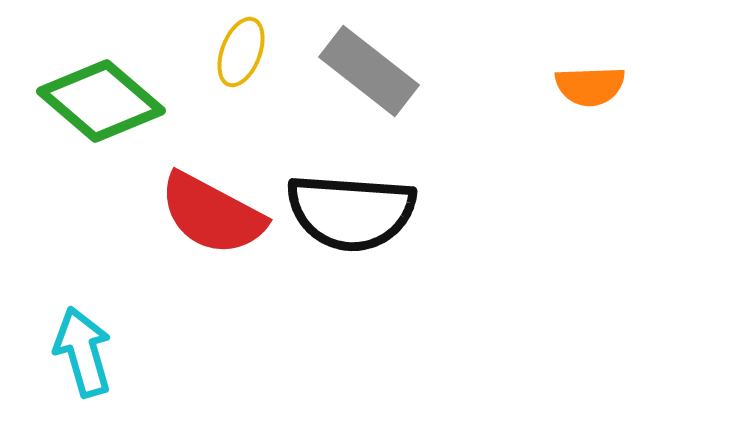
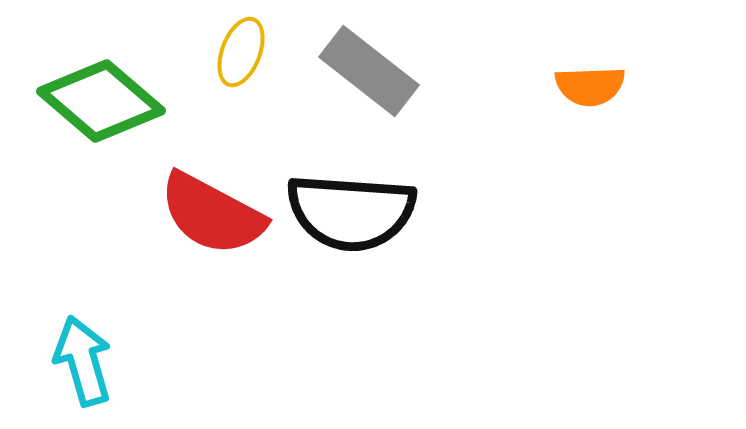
cyan arrow: moved 9 px down
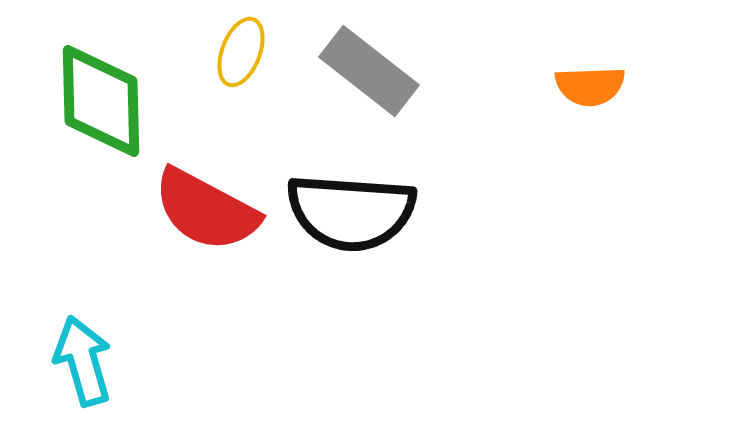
green diamond: rotated 48 degrees clockwise
red semicircle: moved 6 px left, 4 px up
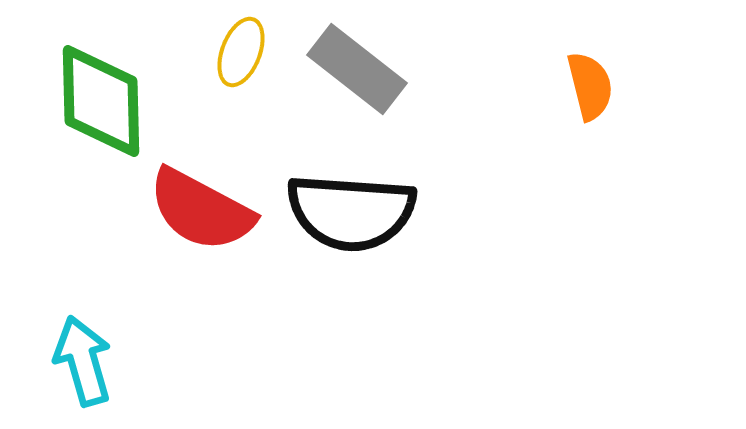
gray rectangle: moved 12 px left, 2 px up
orange semicircle: rotated 102 degrees counterclockwise
red semicircle: moved 5 px left
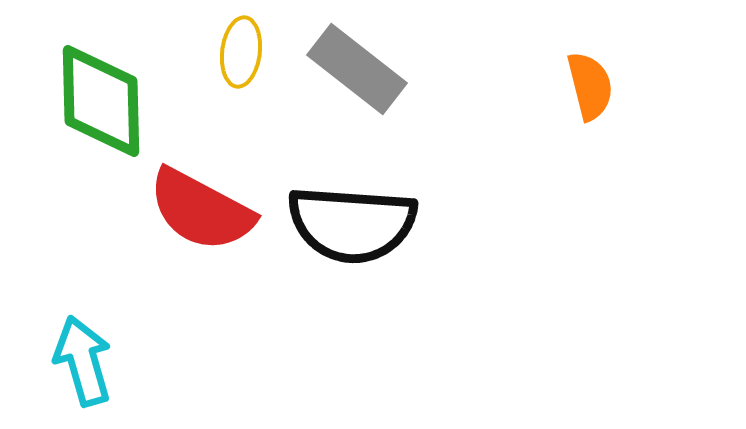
yellow ellipse: rotated 14 degrees counterclockwise
black semicircle: moved 1 px right, 12 px down
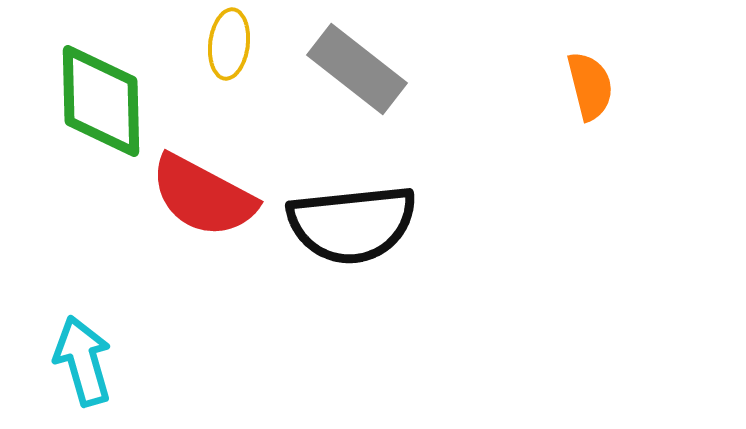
yellow ellipse: moved 12 px left, 8 px up
red semicircle: moved 2 px right, 14 px up
black semicircle: rotated 10 degrees counterclockwise
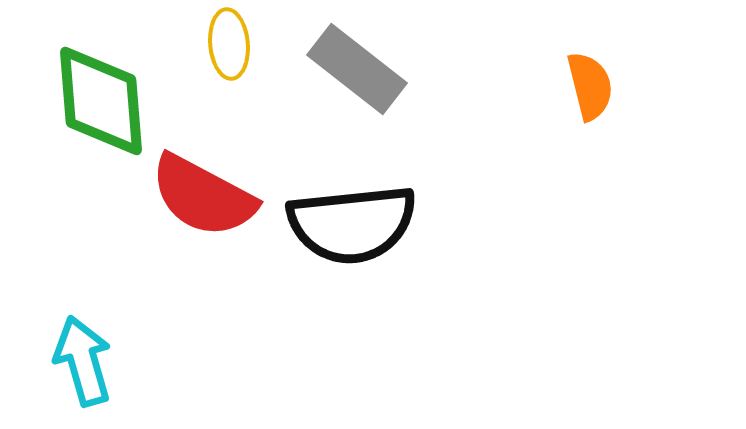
yellow ellipse: rotated 12 degrees counterclockwise
green diamond: rotated 3 degrees counterclockwise
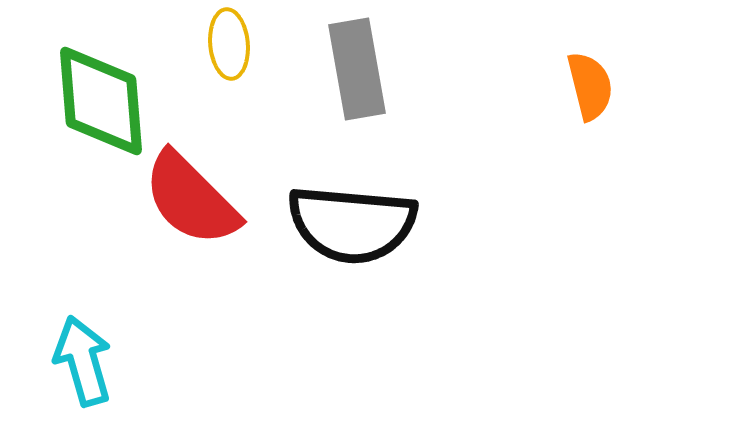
gray rectangle: rotated 42 degrees clockwise
red semicircle: moved 12 px left, 3 px down; rotated 17 degrees clockwise
black semicircle: rotated 11 degrees clockwise
